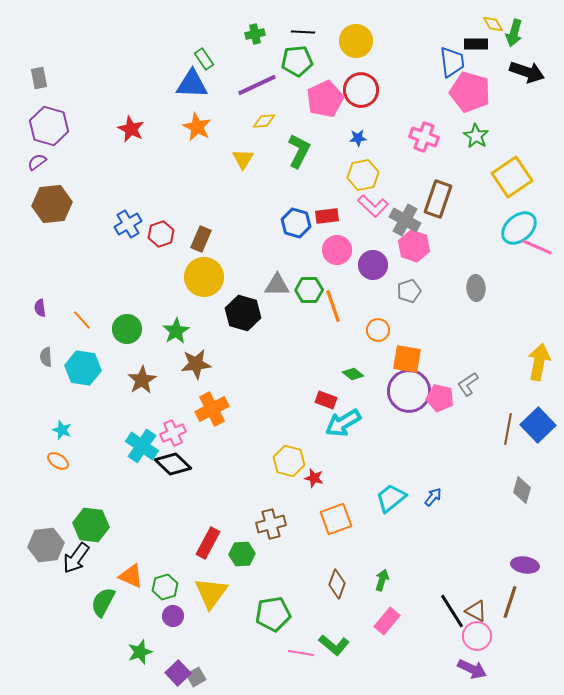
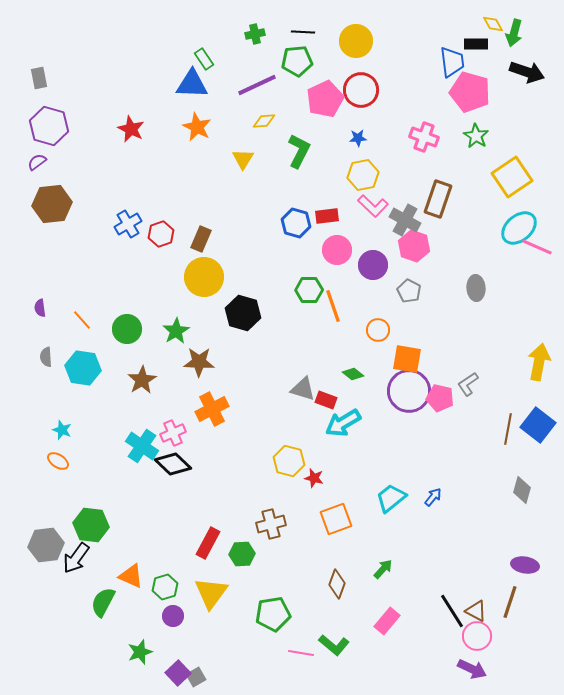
gray triangle at (277, 285): moved 26 px right, 104 px down; rotated 16 degrees clockwise
gray pentagon at (409, 291): rotated 25 degrees counterclockwise
brown star at (196, 364): moved 3 px right, 2 px up; rotated 8 degrees clockwise
blue square at (538, 425): rotated 8 degrees counterclockwise
green arrow at (382, 580): moved 1 px right, 11 px up; rotated 25 degrees clockwise
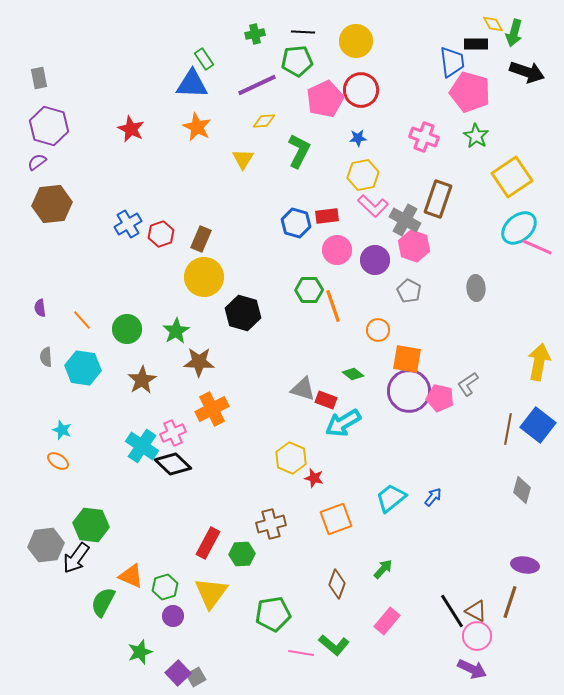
purple circle at (373, 265): moved 2 px right, 5 px up
yellow hexagon at (289, 461): moved 2 px right, 3 px up; rotated 8 degrees clockwise
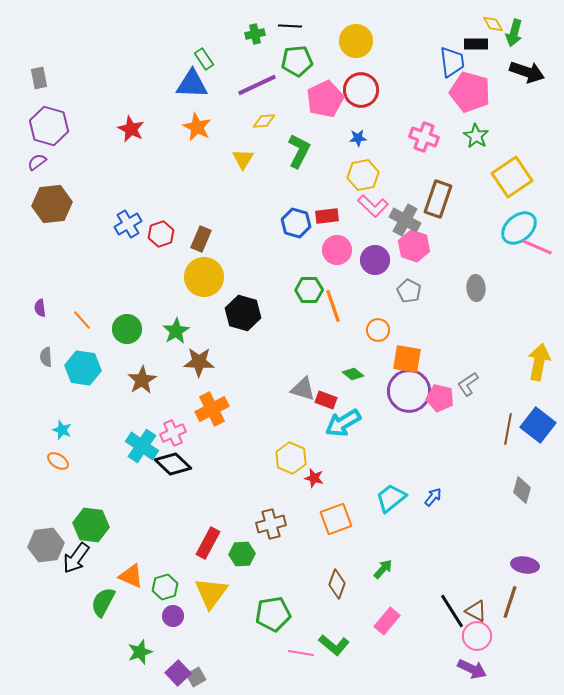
black line at (303, 32): moved 13 px left, 6 px up
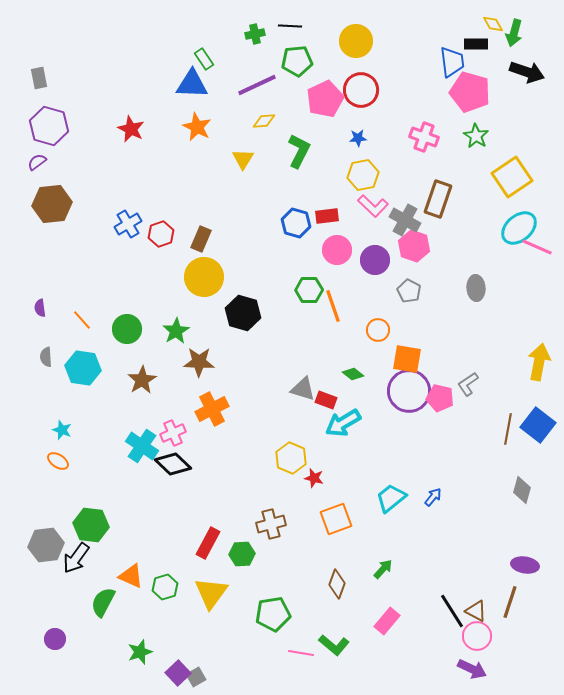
purple circle at (173, 616): moved 118 px left, 23 px down
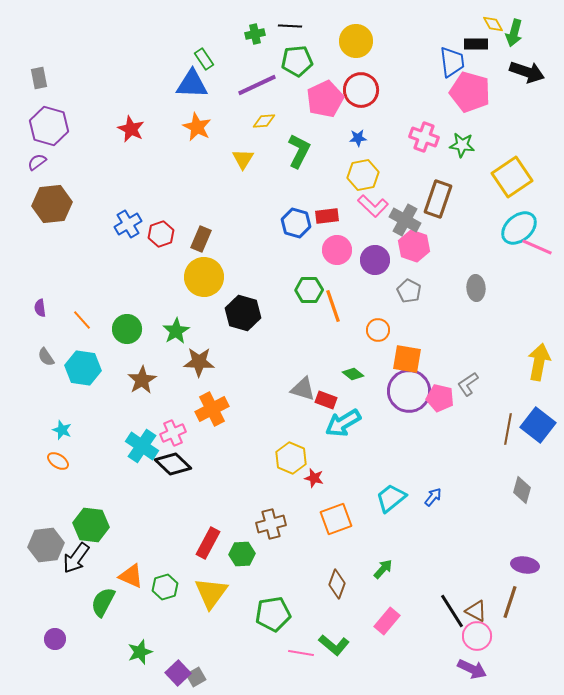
green star at (476, 136): moved 14 px left, 9 px down; rotated 25 degrees counterclockwise
gray semicircle at (46, 357): rotated 30 degrees counterclockwise
